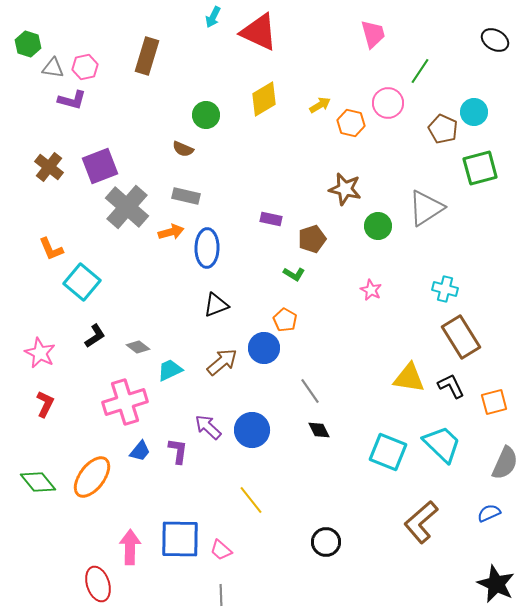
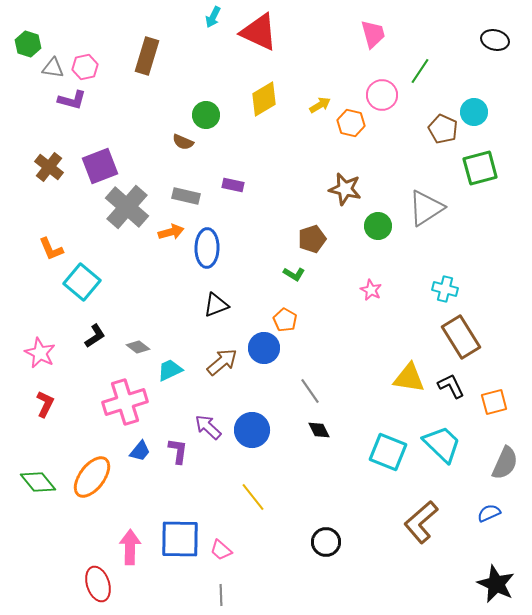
black ellipse at (495, 40): rotated 16 degrees counterclockwise
pink circle at (388, 103): moved 6 px left, 8 px up
brown semicircle at (183, 149): moved 7 px up
purple rectangle at (271, 219): moved 38 px left, 34 px up
yellow line at (251, 500): moved 2 px right, 3 px up
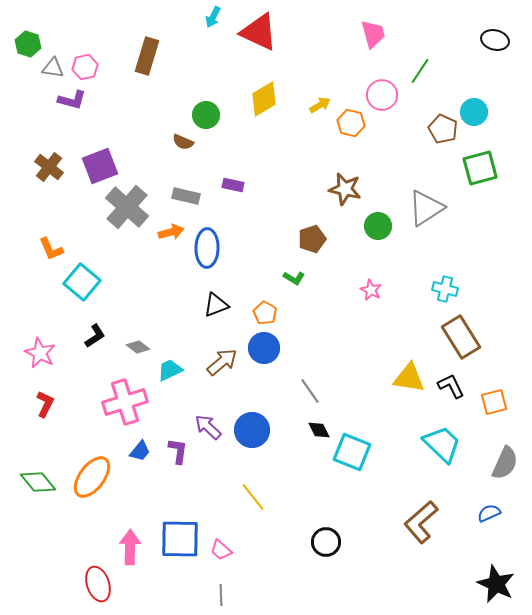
green L-shape at (294, 274): moved 4 px down
orange pentagon at (285, 320): moved 20 px left, 7 px up
cyan square at (388, 452): moved 36 px left
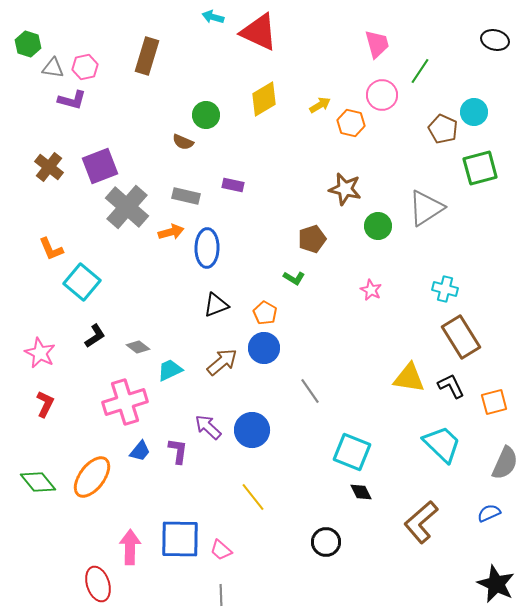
cyan arrow at (213, 17): rotated 80 degrees clockwise
pink trapezoid at (373, 34): moved 4 px right, 10 px down
black diamond at (319, 430): moved 42 px right, 62 px down
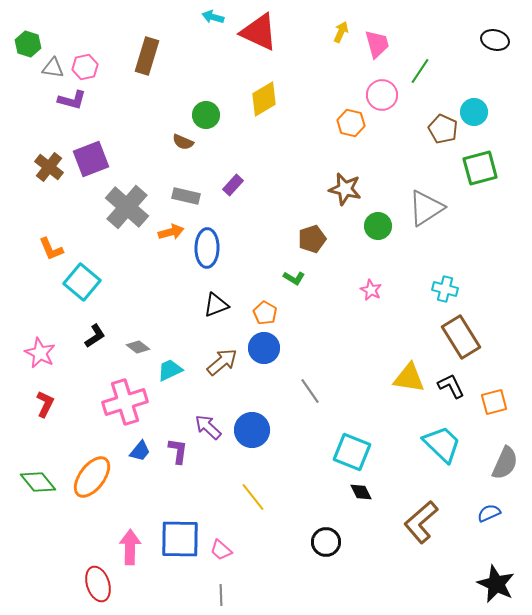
yellow arrow at (320, 105): moved 21 px right, 73 px up; rotated 35 degrees counterclockwise
purple square at (100, 166): moved 9 px left, 7 px up
purple rectangle at (233, 185): rotated 60 degrees counterclockwise
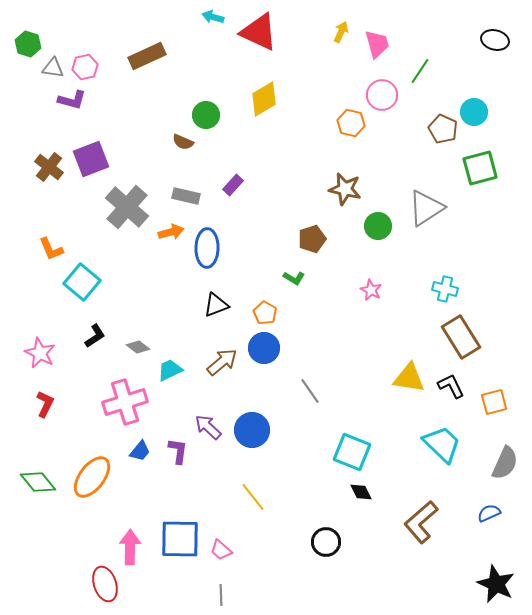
brown rectangle at (147, 56): rotated 48 degrees clockwise
red ellipse at (98, 584): moved 7 px right
